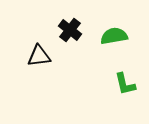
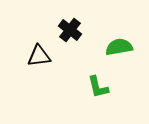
green semicircle: moved 5 px right, 11 px down
green L-shape: moved 27 px left, 3 px down
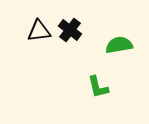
green semicircle: moved 2 px up
black triangle: moved 25 px up
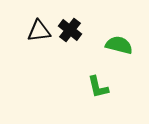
green semicircle: rotated 24 degrees clockwise
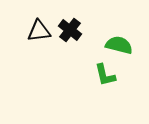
green L-shape: moved 7 px right, 12 px up
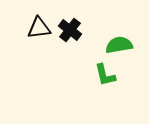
black triangle: moved 3 px up
green semicircle: rotated 24 degrees counterclockwise
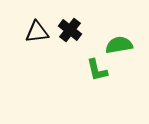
black triangle: moved 2 px left, 4 px down
green L-shape: moved 8 px left, 5 px up
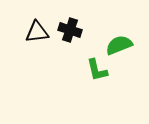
black cross: rotated 20 degrees counterclockwise
green semicircle: rotated 12 degrees counterclockwise
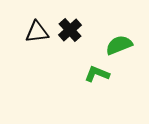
black cross: rotated 30 degrees clockwise
green L-shape: moved 4 px down; rotated 125 degrees clockwise
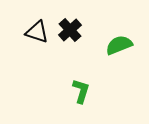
black triangle: rotated 25 degrees clockwise
green L-shape: moved 16 px left, 17 px down; rotated 85 degrees clockwise
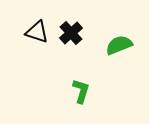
black cross: moved 1 px right, 3 px down
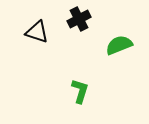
black cross: moved 8 px right, 14 px up; rotated 15 degrees clockwise
green L-shape: moved 1 px left
